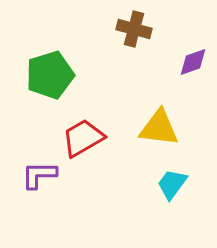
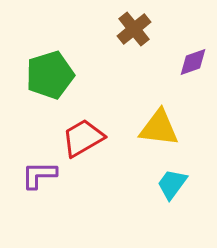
brown cross: rotated 36 degrees clockwise
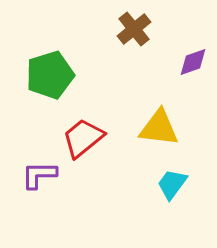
red trapezoid: rotated 9 degrees counterclockwise
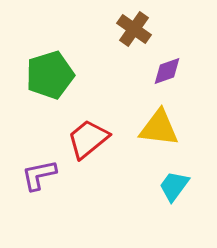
brown cross: rotated 16 degrees counterclockwise
purple diamond: moved 26 px left, 9 px down
red trapezoid: moved 5 px right, 1 px down
purple L-shape: rotated 12 degrees counterclockwise
cyan trapezoid: moved 2 px right, 2 px down
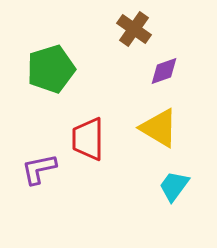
purple diamond: moved 3 px left
green pentagon: moved 1 px right, 6 px up
yellow triangle: rotated 24 degrees clockwise
red trapezoid: rotated 51 degrees counterclockwise
purple L-shape: moved 6 px up
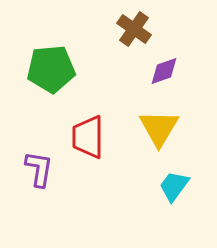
green pentagon: rotated 12 degrees clockwise
yellow triangle: rotated 30 degrees clockwise
red trapezoid: moved 2 px up
purple L-shape: rotated 111 degrees clockwise
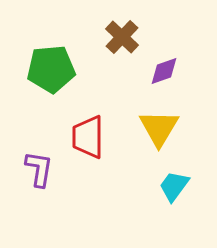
brown cross: moved 12 px left, 8 px down; rotated 8 degrees clockwise
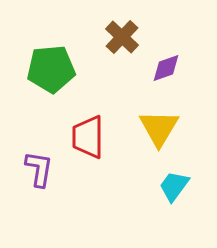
purple diamond: moved 2 px right, 3 px up
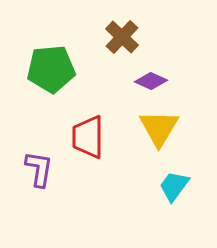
purple diamond: moved 15 px left, 13 px down; rotated 44 degrees clockwise
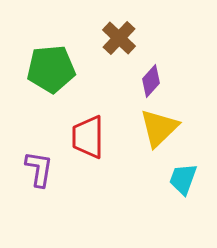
brown cross: moved 3 px left, 1 px down
purple diamond: rotated 72 degrees counterclockwise
yellow triangle: rotated 15 degrees clockwise
cyan trapezoid: moved 9 px right, 7 px up; rotated 16 degrees counterclockwise
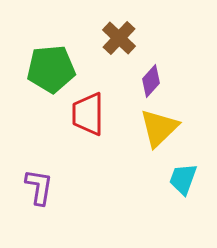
red trapezoid: moved 23 px up
purple L-shape: moved 18 px down
